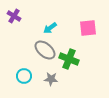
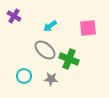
cyan arrow: moved 2 px up
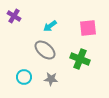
green cross: moved 11 px right
cyan circle: moved 1 px down
